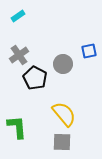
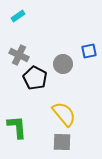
gray cross: rotated 30 degrees counterclockwise
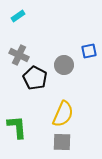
gray circle: moved 1 px right, 1 px down
yellow semicircle: moved 1 px left; rotated 64 degrees clockwise
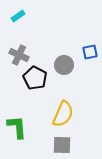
blue square: moved 1 px right, 1 px down
gray square: moved 3 px down
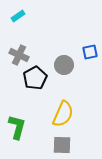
black pentagon: rotated 15 degrees clockwise
green L-shape: rotated 20 degrees clockwise
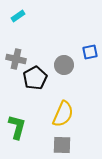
gray cross: moved 3 px left, 4 px down; rotated 12 degrees counterclockwise
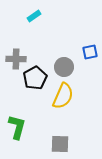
cyan rectangle: moved 16 px right
gray cross: rotated 12 degrees counterclockwise
gray circle: moved 2 px down
yellow semicircle: moved 18 px up
gray square: moved 2 px left, 1 px up
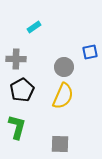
cyan rectangle: moved 11 px down
black pentagon: moved 13 px left, 12 px down
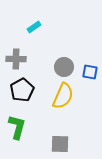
blue square: moved 20 px down; rotated 21 degrees clockwise
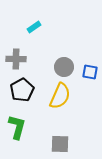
yellow semicircle: moved 3 px left
